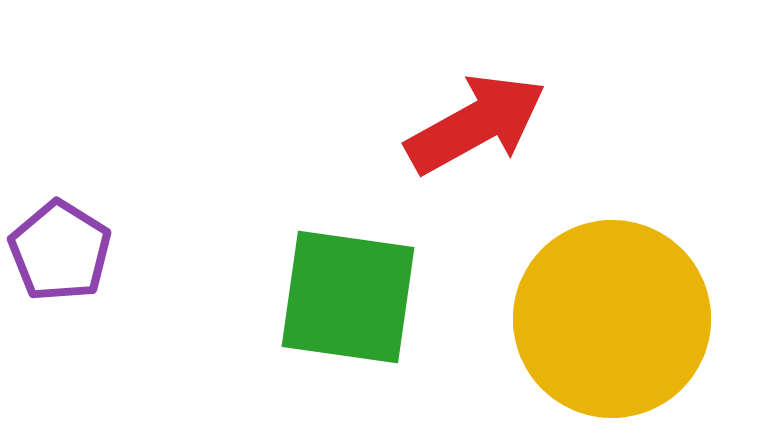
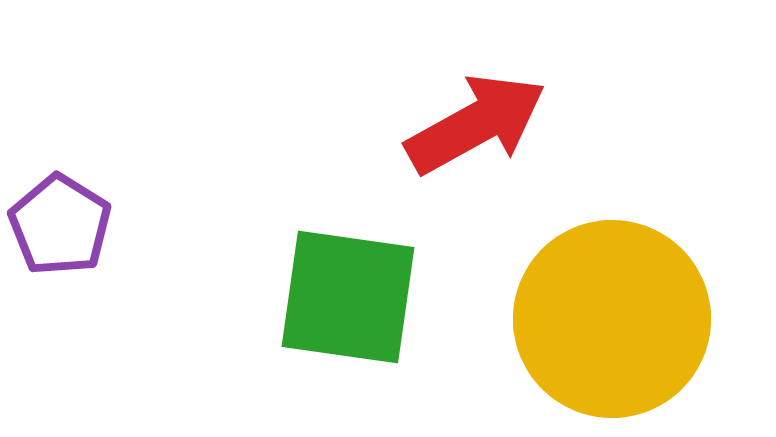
purple pentagon: moved 26 px up
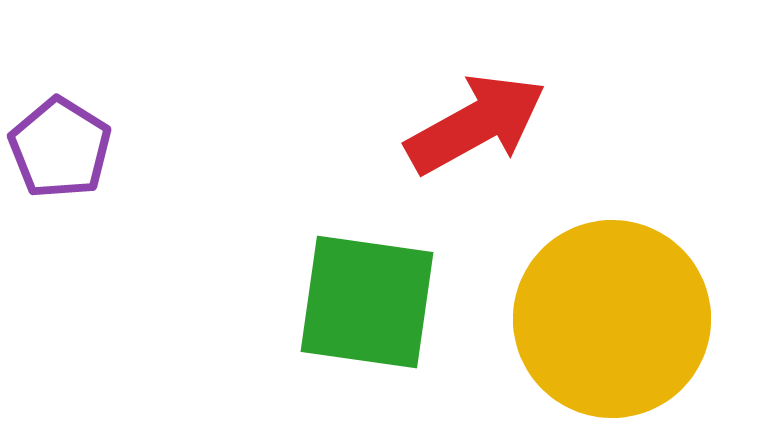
purple pentagon: moved 77 px up
green square: moved 19 px right, 5 px down
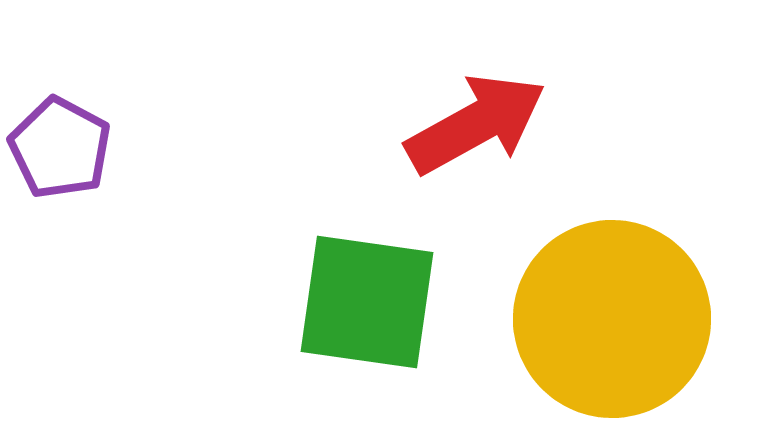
purple pentagon: rotated 4 degrees counterclockwise
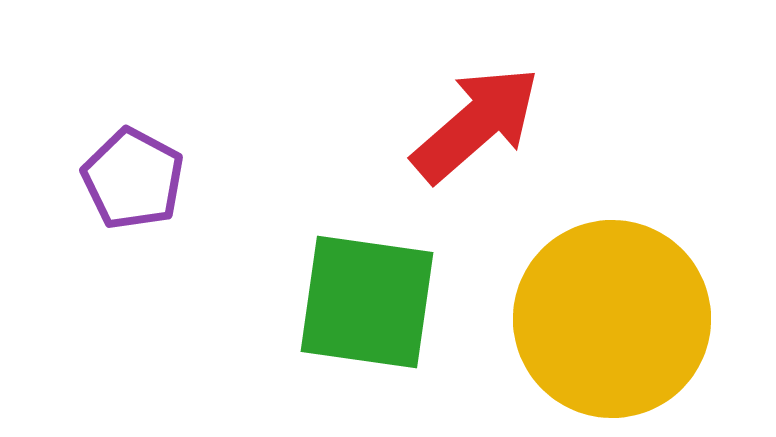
red arrow: rotated 12 degrees counterclockwise
purple pentagon: moved 73 px right, 31 px down
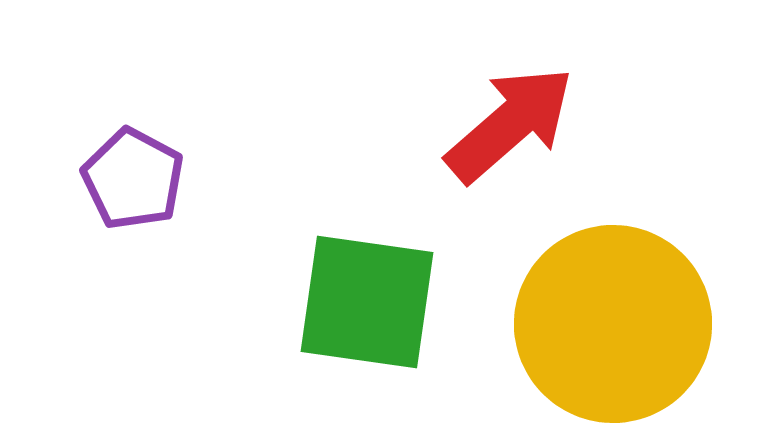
red arrow: moved 34 px right
yellow circle: moved 1 px right, 5 px down
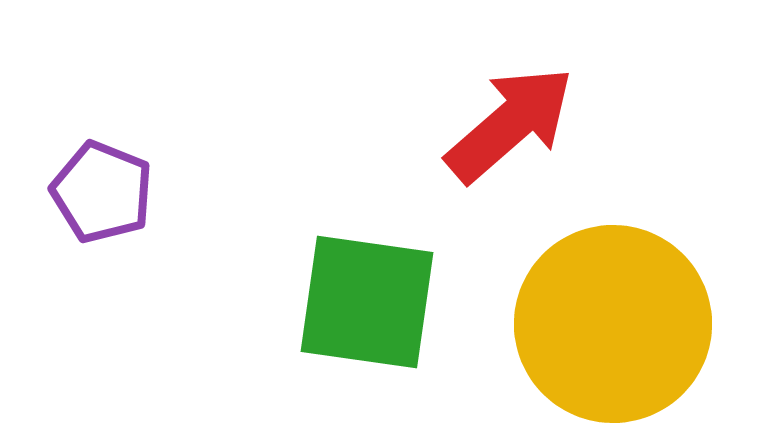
purple pentagon: moved 31 px left, 13 px down; rotated 6 degrees counterclockwise
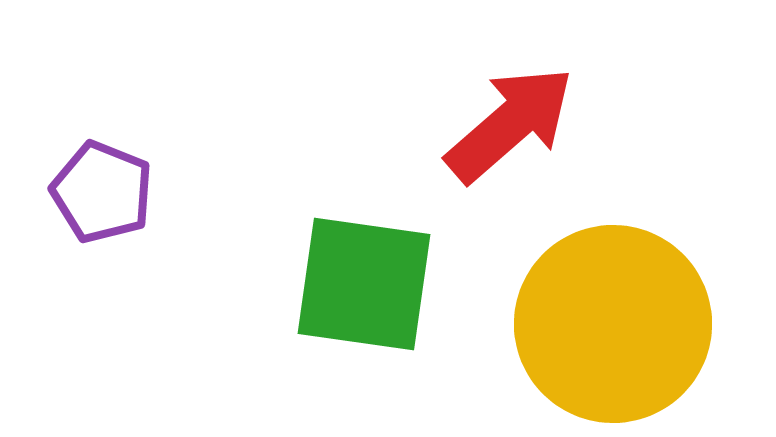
green square: moved 3 px left, 18 px up
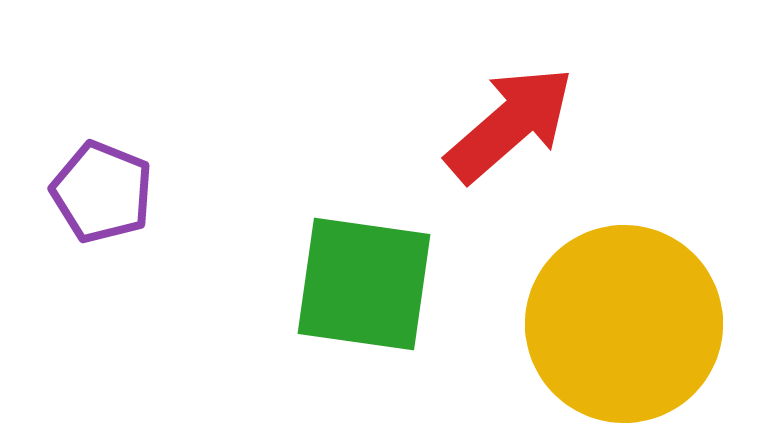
yellow circle: moved 11 px right
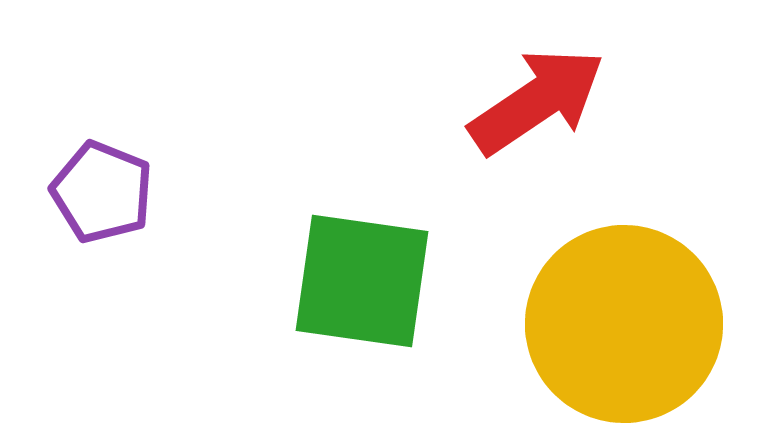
red arrow: moved 27 px right, 23 px up; rotated 7 degrees clockwise
green square: moved 2 px left, 3 px up
